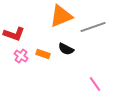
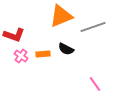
red L-shape: moved 1 px down
orange rectangle: rotated 24 degrees counterclockwise
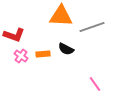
orange triangle: rotated 25 degrees clockwise
gray line: moved 1 px left
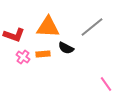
orange triangle: moved 13 px left, 11 px down
gray line: rotated 20 degrees counterclockwise
black semicircle: moved 1 px up
pink cross: moved 2 px right, 1 px down
pink line: moved 11 px right
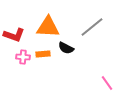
pink cross: rotated 32 degrees counterclockwise
pink line: moved 1 px right, 1 px up
